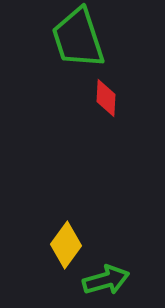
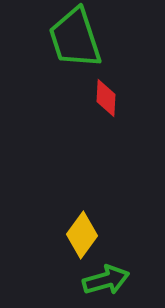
green trapezoid: moved 3 px left
yellow diamond: moved 16 px right, 10 px up
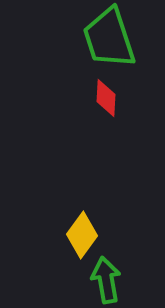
green trapezoid: moved 34 px right
green arrow: rotated 84 degrees counterclockwise
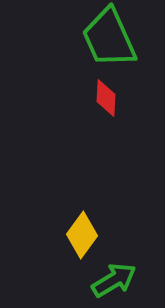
green trapezoid: rotated 6 degrees counterclockwise
green arrow: moved 8 px right; rotated 69 degrees clockwise
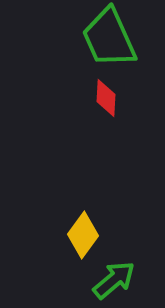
yellow diamond: moved 1 px right
green arrow: rotated 9 degrees counterclockwise
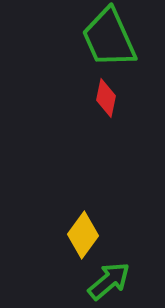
red diamond: rotated 9 degrees clockwise
green arrow: moved 5 px left, 1 px down
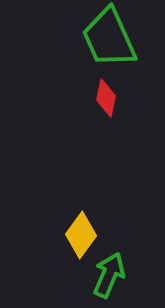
yellow diamond: moved 2 px left
green arrow: moved 6 px up; rotated 27 degrees counterclockwise
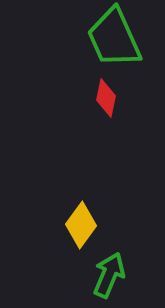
green trapezoid: moved 5 px right
yellow diamond: moved 10 px up
